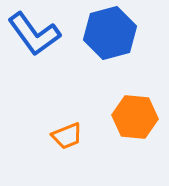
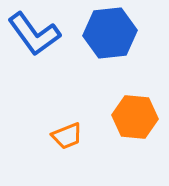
blue hexagon: rotated 9 degrees clockwise
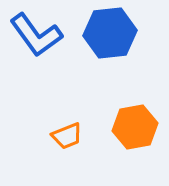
blue L-shape: moved 2 px right, 1 px down
orange hexagon: moved 10 px down; rotated 15 degrees counterclockwise
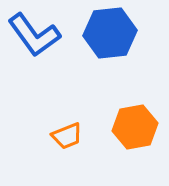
blue L-shape: moved 2 px left
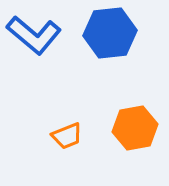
blue L-shape: rotated 14 degrees counterclockwise
orange hexagon: moved 1 px down
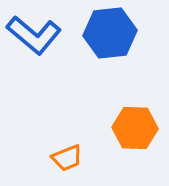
orange hexagon: rotated 12 degrees clockwise
orange trapezoid: moved 22 px down
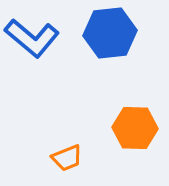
blue L-shape: moved 2 px left, 3 px down
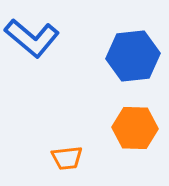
blue hexagon: moved 23 px right, 23 px down
orange trapezoid: rotated 16 degrees clockwise
